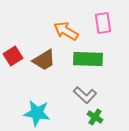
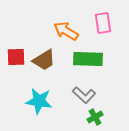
red square: moved 3 px right, 1 px down; rotated 30 degrees clockwise
gray L-shape: moved 1 px left
cyan star: moved 2 px right, 12 px up
green cross: rotated 28 degrees clockwise
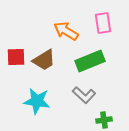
green rectangle: moved 2 px right, 2 px down; rotated 24 degrees counterclockwise
cyan star: moved 2 px left
green cross: moved 9 px right, 3 px down; rotated 21 degrees clockwise
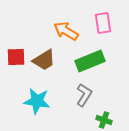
gray L-shape: rotated 100 degrees counterclockwise
green cross: rotated 28 degrees clockwise
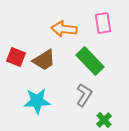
orange arrow: moved 2 px left, 2 px up; rotated 25 degrees counterclockwise
red square: rotated 24 degrees clockwise
green rectangle: rotated 68 degrees clockwise
cyan star: rotated 12 degrees counterclockwise
green cross: rotated 28 degrees clockwise
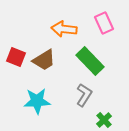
pink rectangle: moved 1 px right; rotated 15 degrees counterclockwise
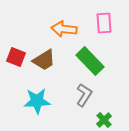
pink rectangle: rotated 20 degrees clockwise
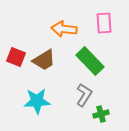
green cross: moved 3 px left, 6 px up; rotated 28 degrees clockwise
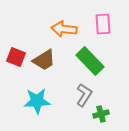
pink rectangle: moved 1 px left, 1 px down
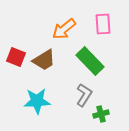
orange arrow: rotated 45 degrees counterclockwise
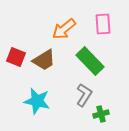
cyan star: rotated 16 degrees clockwise
